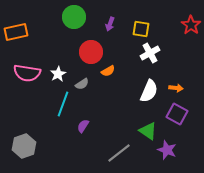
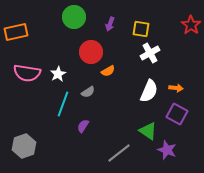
gray semicircle: moved 6 px right, 8 px down
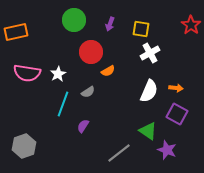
green circle: moved 3 px down
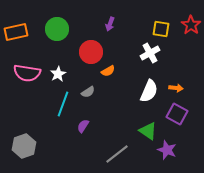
green circle: moved 17 px left, 9 px down
yellow square: moved 20 px right
gray line: moved 2 px left, 1 px down
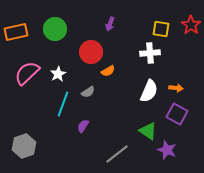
green circle: moved 2 px left
white cross: rotated 24 degrees clockwise
pink semicircle: rotated 128 degrees clockwise
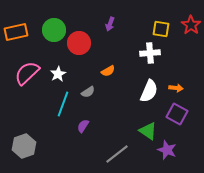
green circle: moved 1 px left, 1 px down
red circle: moved 12 px left, 9 px up
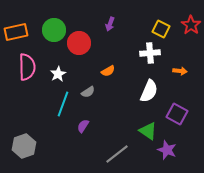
yellow square: rotated 18 degrees clockwise
pink semicircle: moved 6 px up; rotated 132 degrees clockwise
orange arrow: moved 4 px right, 17 px up
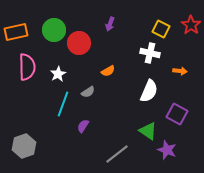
white cross: rotated 18 degrees clockwise
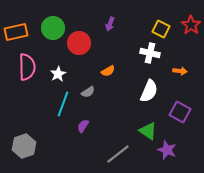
green circle: moved 1 px left, 2 px up
purple square: moved 3 px right, 2 px up
gray line: moved 1 px right
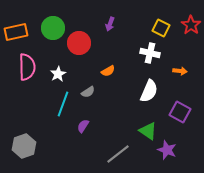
yellow square: moved 1 px up
